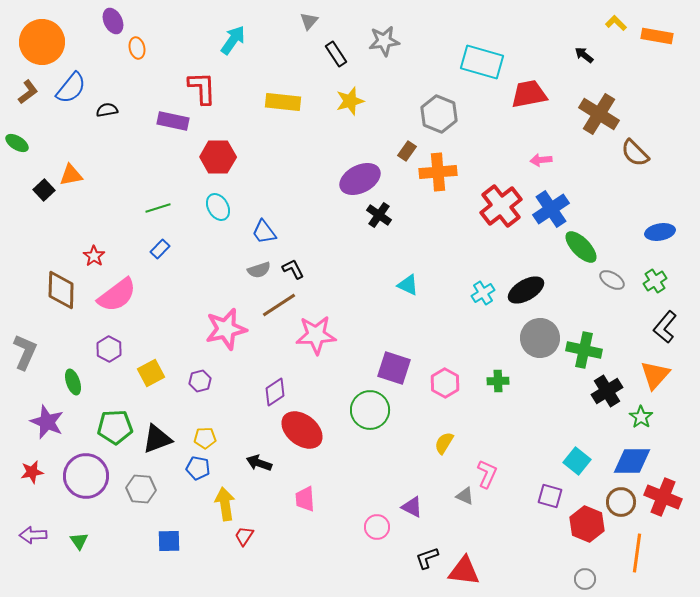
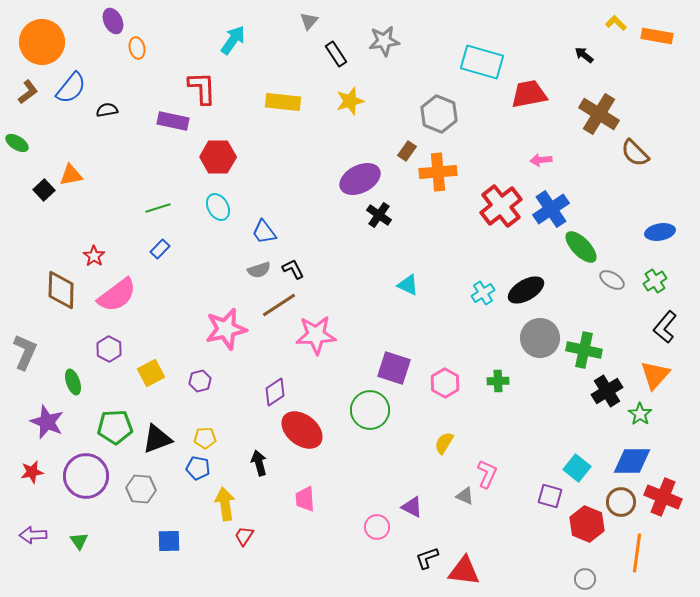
green star at (641, 417): moved 1 px left, 3 px up
cyan square at (577, 461): moved 7 px down
black arrow at (259, 463): rotated 55 degrees clockwise
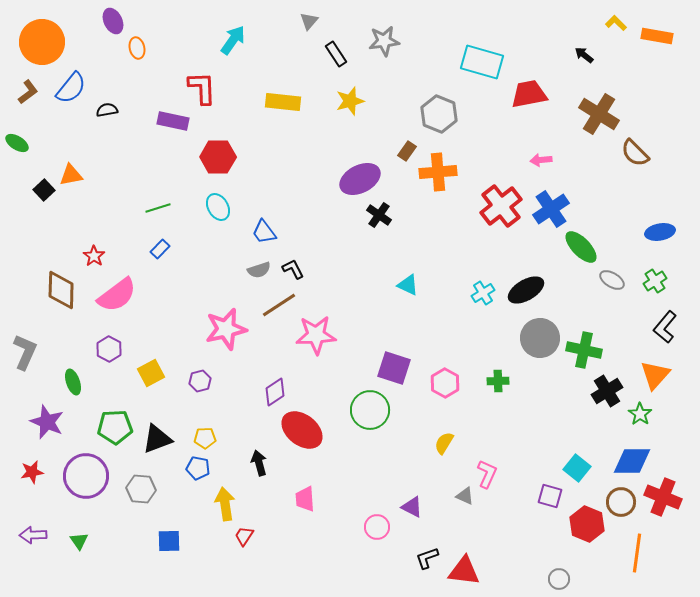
gray circle at (585, 579): moved 26 px left
